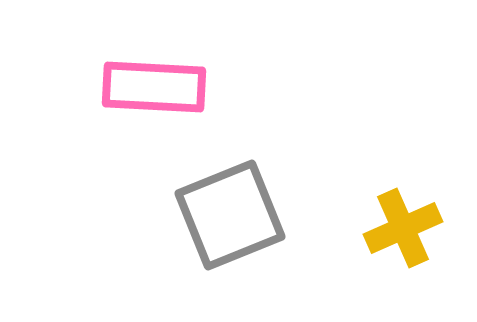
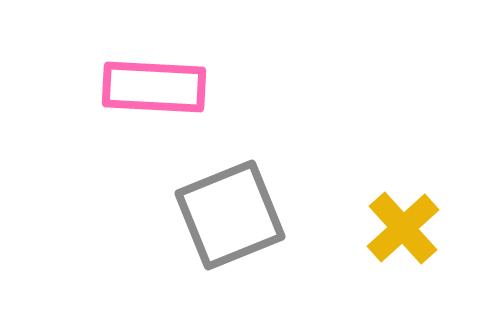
yellow cross: rotated 18 degrees counterclockwise
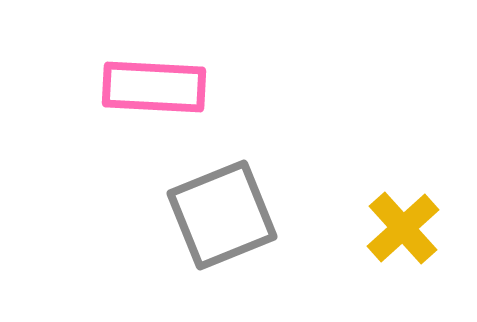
gray square: moved 8 px left
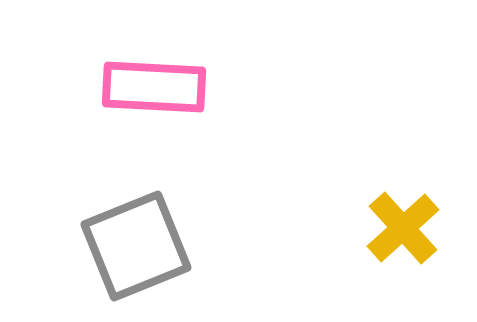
gray square: moved 86 px left, 31 px down
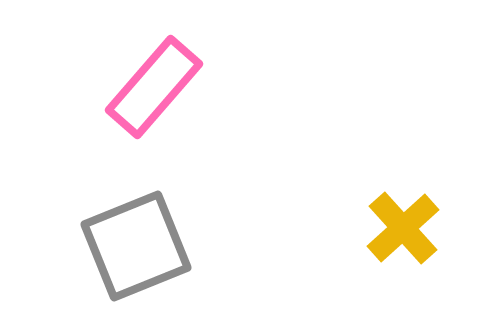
pink rectangle: rotated 52 degrees counterclockwise
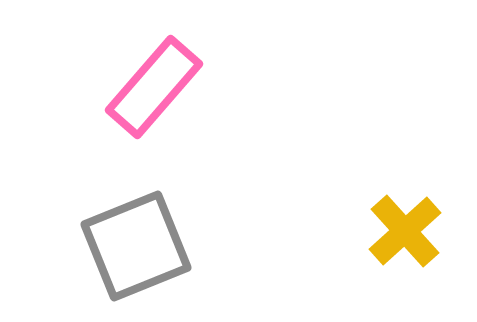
yellow cross: moved 2 px right, 3 px down
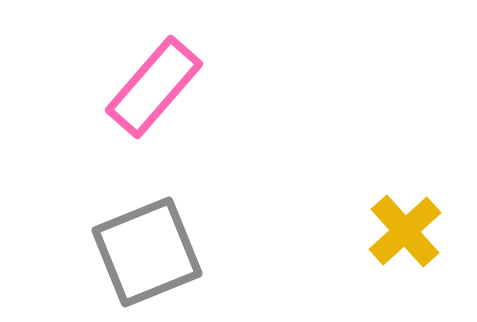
gray square: moved 11 px right, 6 px down
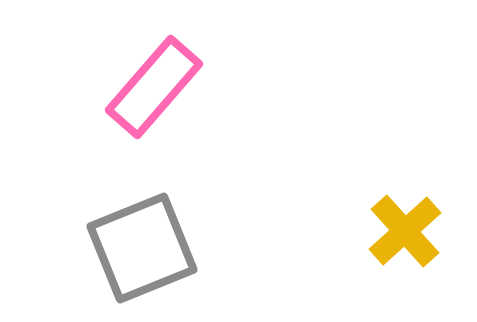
gray square: moved 5 px left, 4 px up
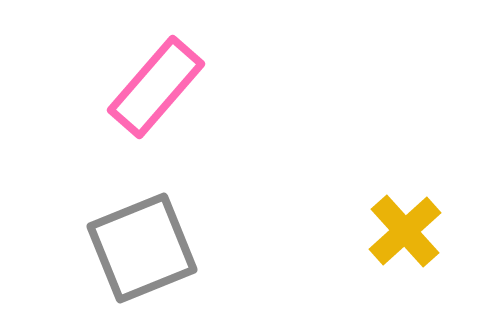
pink rectangle: moved 2 px right
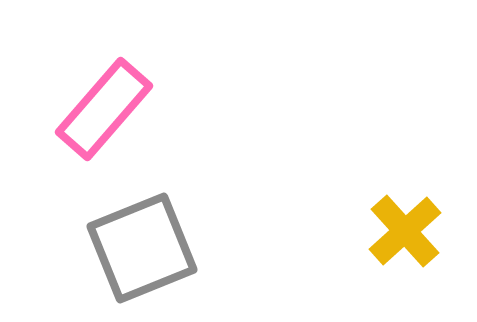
pink rectangle: moved 52 px left, 22 px down
